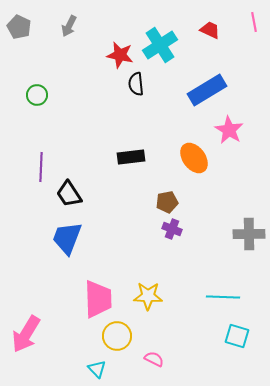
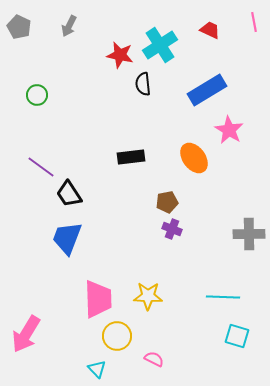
black semicircle: moved 7 px right
purple line: rotated 56 degrees counterclockwise
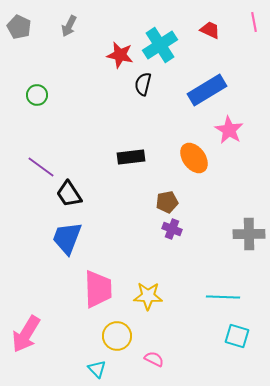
black semicircle: rotated 20 degrees clockwise
pink trapezoid: moved 10 px up
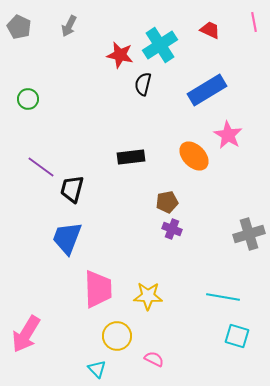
green circle: moved 9 px left, 4 px down
pink star: moved 1 px left, 5 px down
orange ellipse: moved 2 px up; rotated 8 degrees counterclockwise
black trapezoid: moved 3 px right, 5 px up; rotated 48 degrees clockwise
gray cross: rotated 16 degrees counterclockwise
cyan line: rotated 8 degrees clockwise
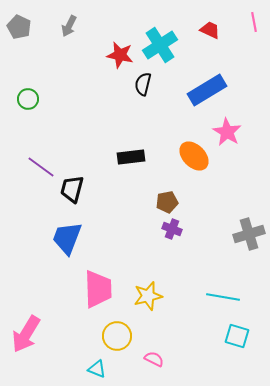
pink star: moved 1 px left, 3 px up
yellow star: rotated 16 degrees counterclockwise
cyan triangle: rotated 24 degrees counterclockwise
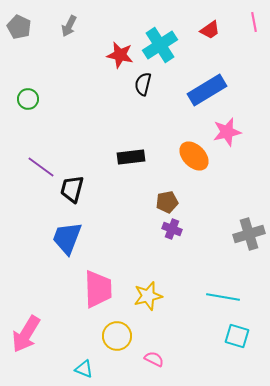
red trapezoid: rotated 120 degrees clockwise
pink star: rotated 28 degrees clockwise
cyan triangle: moved 13 px left
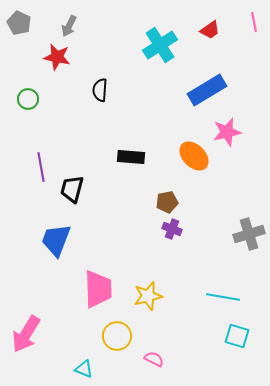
gray pentagon: moved 4 px up
red star: moved 63 px left, 2 px down
black semicircle: moved 43 px left, 6 px down; rotated 10 degrees counterclockwise
black rectangle: rotated 12 degrees clockwise
purple line: rotated 44 degrees clockwise
blue trapezoid: moved 11 px left, 2 px down
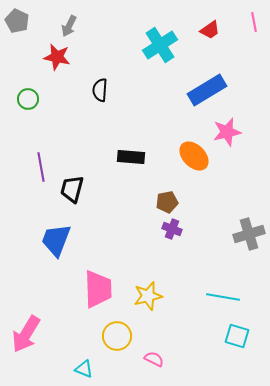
gray pentagon: moved 2 px left, 2 px up
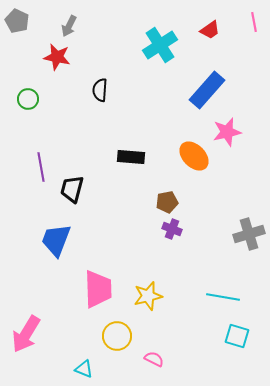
blue rectangle: rotated 18 degrees counterclockwise
